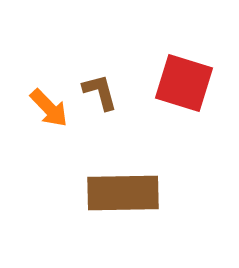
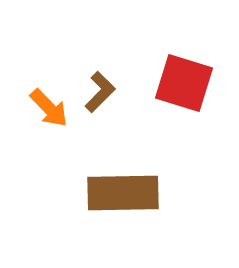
brown L-shape: rotated 60 degrees clockwise
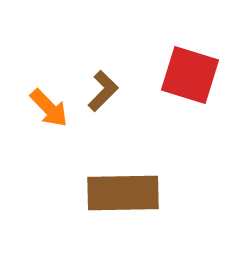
red square: moved 6 px right, 8 px up
brown L-shape: moved 3 px right, 1 px up
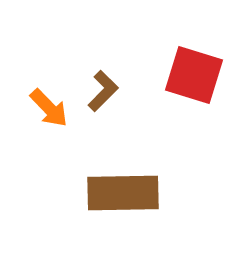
red square: moved 4 px right
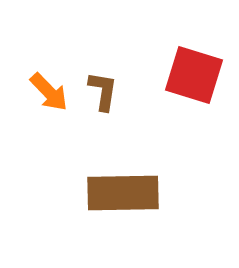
brown L-shape: rotated 36 degrees counterclockwise
orange arrow: moved 16 px up
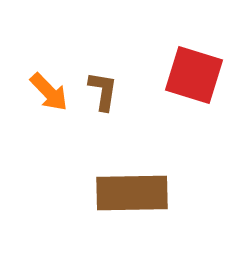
brown rectangle: moved 9 px right
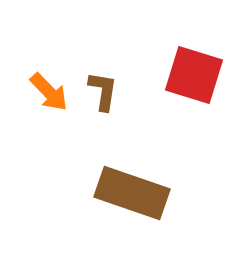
brown rectangle: rotated 20 degrees clockwise
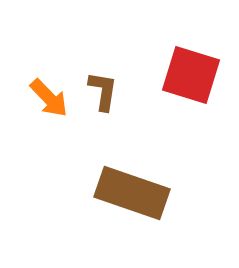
red square: moved 3 px left
orange arrow: moved 6 px down
